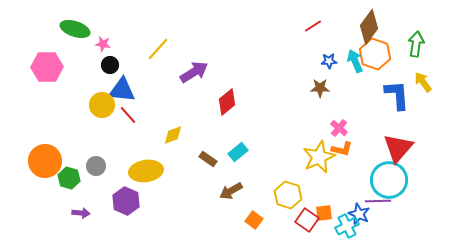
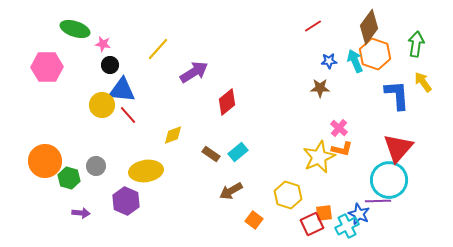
brown rectangle at (208, 159): moved 3 px right, 5 px up
red square at (307, 220): moved 5 px right, 4 px down; rotated 30 degrees clockwise
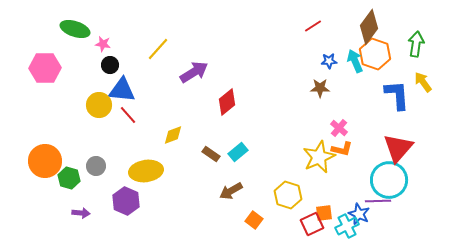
pink hexagon at (47, 67): moved 2 px left, 1 px down
yellow circle at (102, 105): moved 3 px left
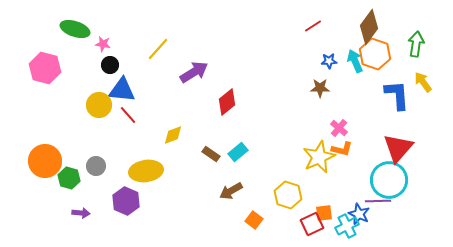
pink hexagon at (45, 68): rotated 16 degrees clockwise
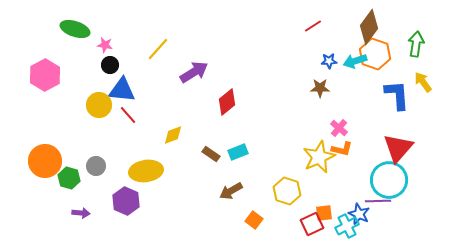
pink star at (103, 44): moved 2 px right, 1 px down
cyan arrow at (355, 61): rotated 85 degrees counterclockwise
pink hexagon at (45, 68): moved 7 px down; rotated 16 degrees clockwise
cyan rectangle at (238, 152): rotated 18 degrees clockwise
yellow hexagon at (288, 195): moved 1 px left, 4 px up
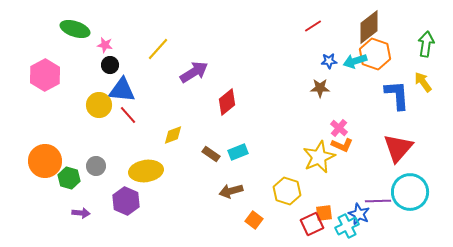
brown diamond at (369, 27): rotated 16 degrees clockwise
green arrow at (416, 44): moved 10 px right
orange L-shape at (342, 149): moved 4 px up; rotated 10 degrees clockwise
cyan circle at (389, 180): moved 21 px right, 12 px down
brown arrow at (231, 191): rotated 15 degrees clockwise
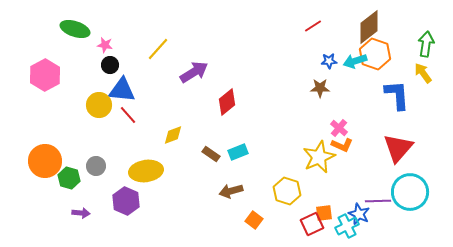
yellow arrow at (423, 82): moved 9 px up
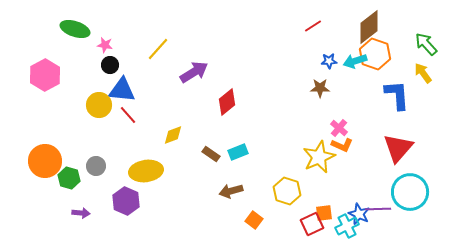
green arrow at (426, 44): rotated 50 degrees counterclockwise
purple line at (378, 201): moved 8 px down
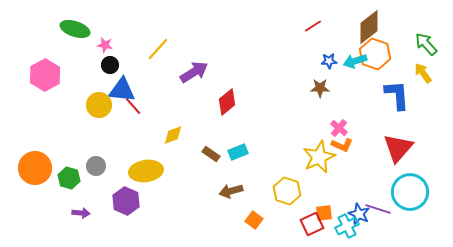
red line at (128, 115): moved 5 px right, 9 px up
orange circle at (45, 161): moved 10 px left, 7 px down
purple line at (378, 209): rotated 20 degrees clockwise
